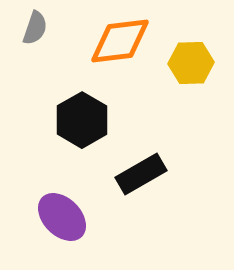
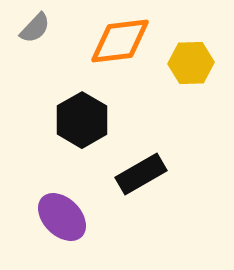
gray semicircle: rotated 24 degrees clockwise
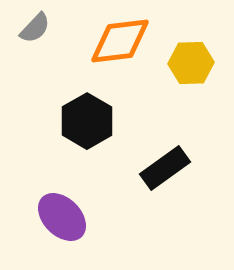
black hexagon: moved 5 px right, 1 px down
black rectangle: moved 24 px right, 6 px up; rotated 6 degrees counterclockwise
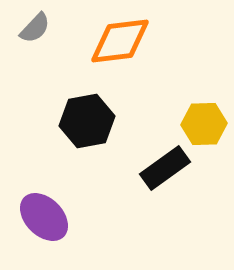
yellow hexagon: moved 13 px right, 61 px down
black hexagon: rotated 20 degrees clockwise
purple ellipse: moved 18 px left
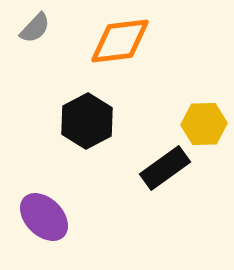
black hexagon: rotated 18 degrees counterclockwise
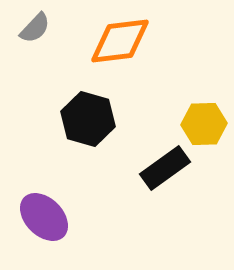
black hexagon: moved 1 px right, 2 px up; rotated 16 degrees counterclockwise
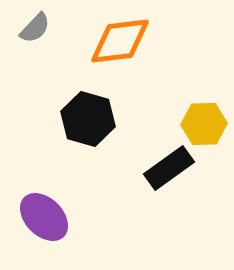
black rectangle: moved 4 px right
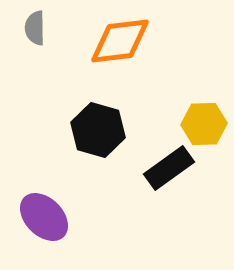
gray semicircle: rotated 136 degrees clockwise
black hexagon: moved 10 px right, 11 px down
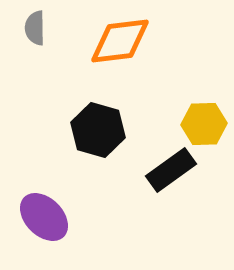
black rectangle: moved 2 px right, 2 px down
